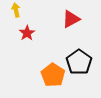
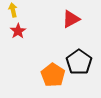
yellow arrow: moved 3 px left
red star: moved 9 px left, 2 px up
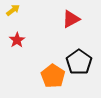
yellow arrow: rotated 64 degrees clockwise
red star: moved 1 px left, 9 px down
orange pentagon: moved 1 px down
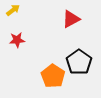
red star: rotated 28 degrees clockwise
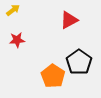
red triangle: moved 2 px left, 1 px down
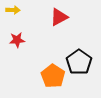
yellow arrow: rotated 40 degrees clockwise
red triangle: moved 10 px left, 3 px up
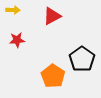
red triangle: moved 7 px left, 1 px up
black pentagon: moved 3 px right, 3 px up
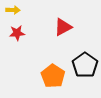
red triangle: moved 11 px right, 11 px down
red star: moved 7 px up
black pentagon: moved 3 px right, 6 px down
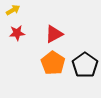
yellow arrow: rotated 32 degrees counterclockwise
red triangle: moved 9 px left, 7 px down
orange pentagon: moved 13 px up
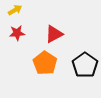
yellow arrow: moved 2 px right
orange pentagon: moved 8 px left
